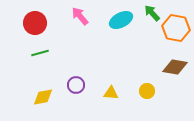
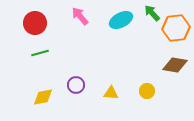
orange hexagon: rotated 16 degrees counterclockwise
brown diamond: moved 2 px up
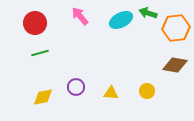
green arrow: moved 4 px left; rotated 30 degrees counterclockwise
purple circle: moved 2 px down
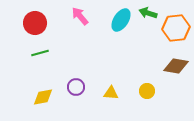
cyan ellipse: rotated 30 degrees counterclockwise
brown diamond: moved 1 px right, 1 px down
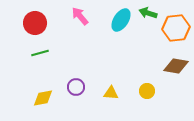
yellow diamond: moved 1 px down
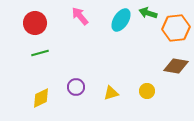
yellow triangle: rotated 21 degrees counterclockwise
yellow diamond: moved 2 px left; rotated 15 degrees counterclockwise
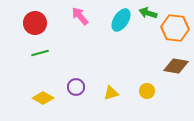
orange hexagon: moved 1 px left; rotated 12 degrees clockwise
yellow diamond: moved 2 px right; rotated 55 degrees clockwise
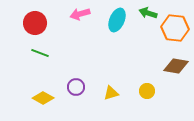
pink arrow: moved 2 px up; rotated 66 degrees counterclockwise
cyan ellipse: moved 4 px left; rotated 10 degrees counterclockwise
green line: rotated 36 degrees clockwise
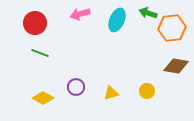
orange hexagon: moved 3 px left; rotated 12 degrees counterclockwise
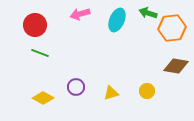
red circle: moved 2 px down
